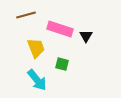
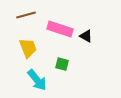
black triangle: rotated 32 degrees counterclockwise
yellow trapezoid: moved 8 px left
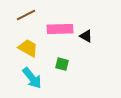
brown line: rotated 12 degrees counterclockwise
pink rectangle: rotated 20 degrees counterclockwise
yellow trapezoid: rotated 40 degrees counterclockwise
cyan arrow: moved 5 px left, 2 px up
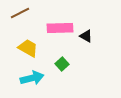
brown line: moved 6 px left, 2 px up
pink rectangle: moved 1 px up
green square: rotated 32 degrees clockwise
cyan arrow: rotated 65 degrees counterclockwise
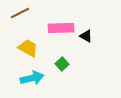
pink rectangle: moved 1 px right
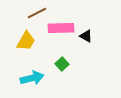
brown line: moved 17 px right
yellow trapezoid: moved 2 px left, 7 px up; rotated 90 degrees clockwise
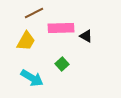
brown line: moved 3 px left
cyan arrow: rotated 45 degrees clockwise
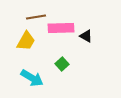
brown line: moved 2 px right, 4 px down; rotated 18 degrees clockwise
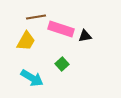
pink rectangle: moved 1 px down; rotated 20 degrees clockwise
black triangle: moved 1 px left; rotated 40 degrees counterclockwise
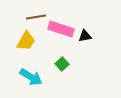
cyan arrow: moved 1 px left, 1 px up
